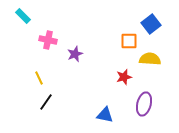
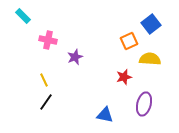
orange square: rotated 24 degrees counterclockwise
purple star: moved 3 px down
yellow line: moved 5 px right, 2 px down
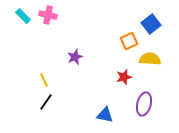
pink cross: moved 25 px up
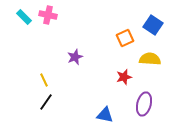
cyan rectangle: moved 1 px right, 1 px down
blue square: moved 2 px right, 1 px down; rotated 18 degrees counterclockwise
orange square: moved 4 px left, 3 px up
